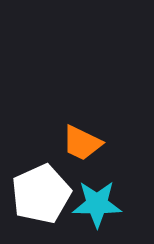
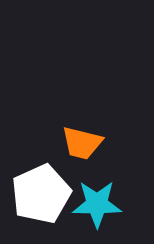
orange trapezoid: rotated 12 degrees counterclockwise
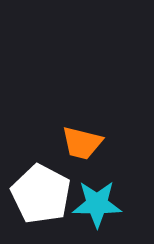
white pentagon: rotated 20 degrees counterclockwise
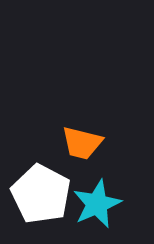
cyan star: rotated 24 degrees counterclockwise
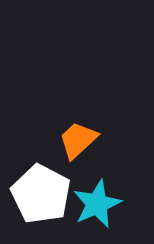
orange trapezoid: moved 4 px left, 3 px up; rotated 123 degrees clockwise
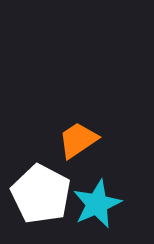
orange trapezoid: rotated 9 degrees clockwise
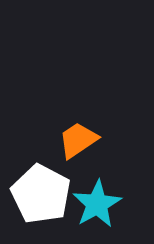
cyan star: rotated 6 degrees counterclockwise
